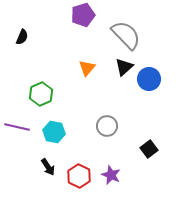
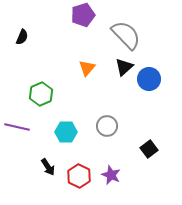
cyan hexagon: moved 12 px right; rotated 10 degrees counterclockwise
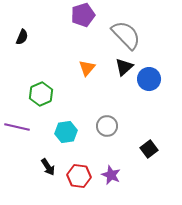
cyan hexagon: rotated 10 degrees counterclockwise
red hexagon: rotated 20 degrees counterclockwise
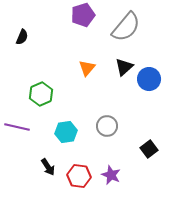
gray semicircle: moved 8 px up; rotated 84 degrees clockwise
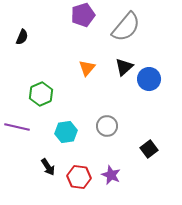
red hexagon: moved 1 px down
